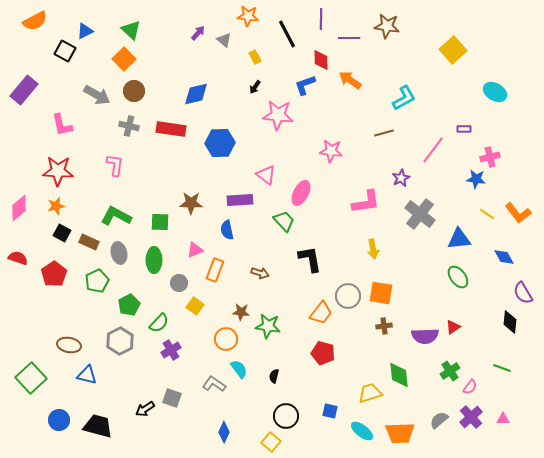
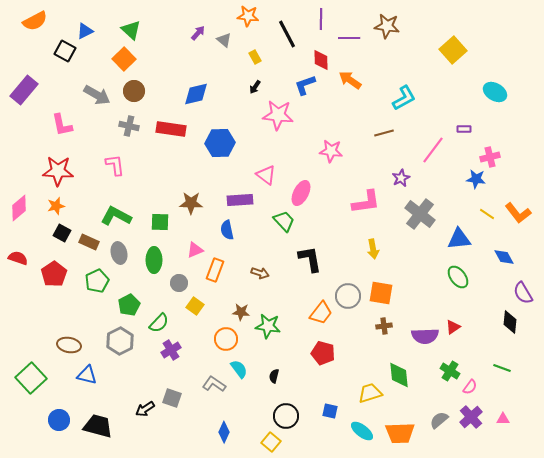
pink L-shape at (115, 165): rotated 15 degrees counterclockwise
green cross at (450, 371): rotated 24 degrees counterclockwise
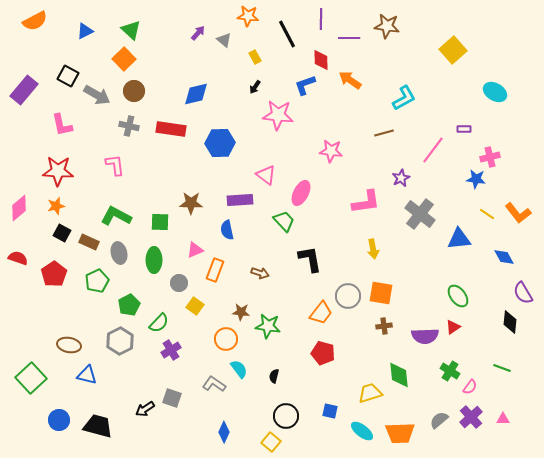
black square at (65, 51): moved 3 px right, 25 px down
green ellipse at (458, 277): moved 19 px down
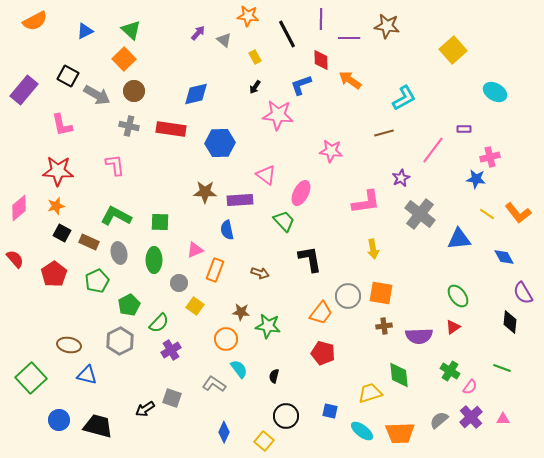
blue L-shape at (305, 85): moved 4 px left
brown star at (191, 203): moved 14 px right, 11 px up
red semicircle at (18, 258): moved 3 px left, 1 px down; rotated 30 degrees clockwise
purple semicircle at (425, 336): moved 6 px left
yellow square at (271, 442): moved 7 px left, 1 px up
